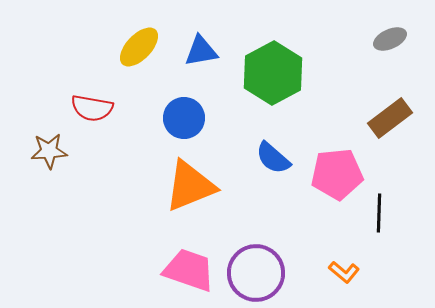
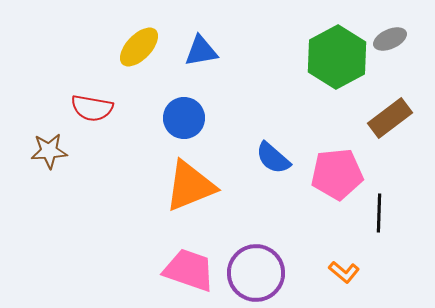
green hexagon: moved 64 px right, 16 px up
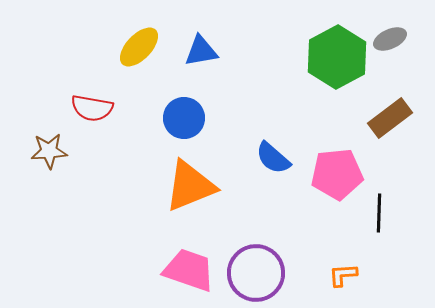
orange L-shape: moved 1 px left, 3 px down; rotated 136 degrees clockwise
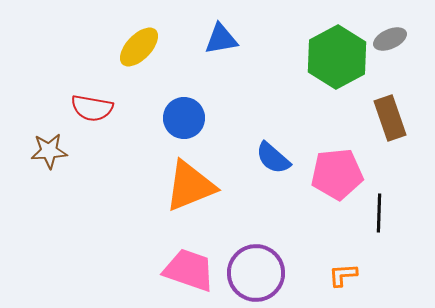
blue triangle: moved 20 px right, 12 px up
brown rectangle: rotated 72 degrees counterclockwise
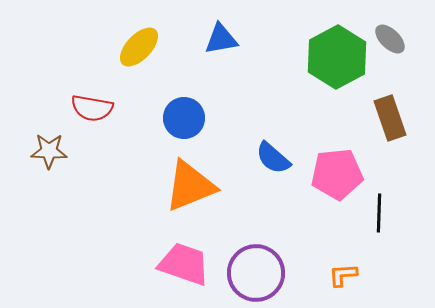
gray ellipse: rotated 68 degrees clockwise
brown star: rotated 6 degrees clockwise
pink trapezoid: moved 5 px left, 6 px up
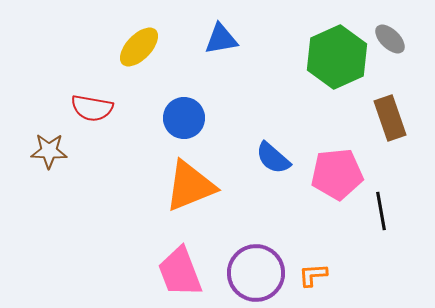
green hexagon: rotated 4 degrees clockwise
black line: moved 2 px right, 2 px up; rotated 12 degrees counterclockwise
pink trapezoid: moved 4 px left, 8 px down; rotated 130 degrees counterclockwise
orange L-shape: moved 30 px left
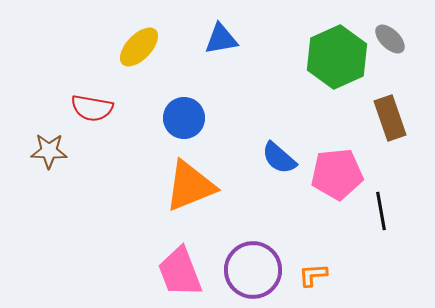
blue semicircle: moved 6 px right
purple circle: moved 3 px left, 3 px up
